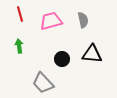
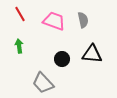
red line: rotated 14 degrees counterclockwise
pink trapezoid: moved 3 px right; rotated 35 degrees clockwise
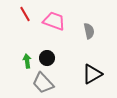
red line: moved 5 px right
gray semicircle: moved 6 px right, 11 px down
green arrow: moved 8 px right, 15 px down
black triangle: moved 20 px down; rotated 35 degrees counterclockwise
black circle: moved 15 px left, 1 px up
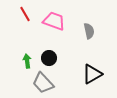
black circle: moved 2 px right
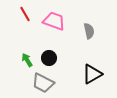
green arrow: moved 1 px up; rotated 24 degrees counterclockwise
gray trapezoid: rotated 20 degrees counterclockwise
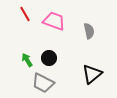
black triangle: rotated 10 degrees counterclockwise
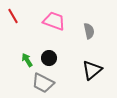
red line: moved 12 px left, 2 px down
black triangle: moved 4 px up
